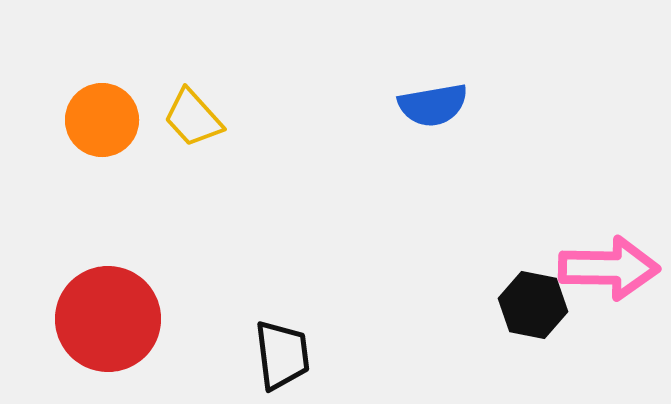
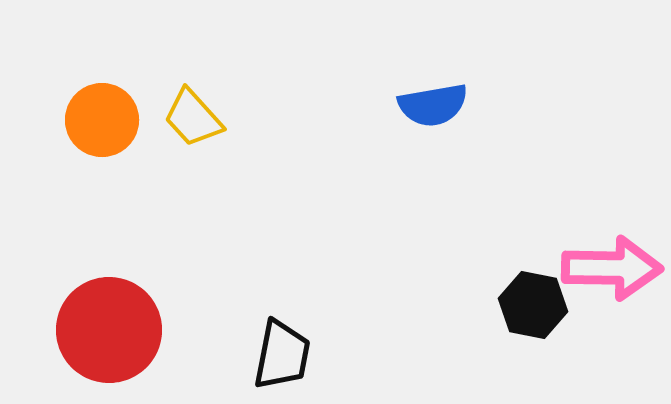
pink arrow: moved 3 px right
red circle: moved 1 px right, 11 px down
black trapezoid: rotated 18 degrees clockwise
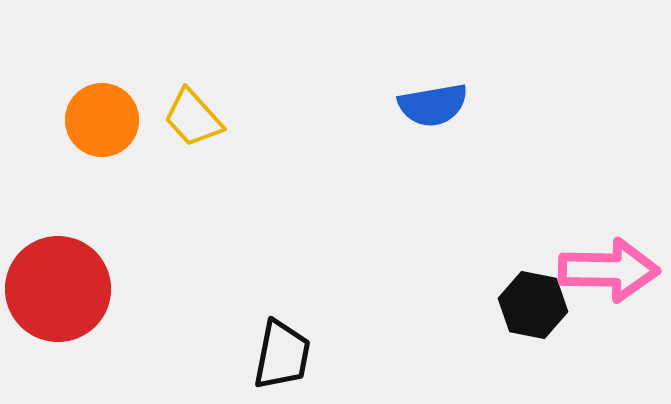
pink arrow: moved 3 px left, 2 px down
red circle: moved 51 px left, 41 px up
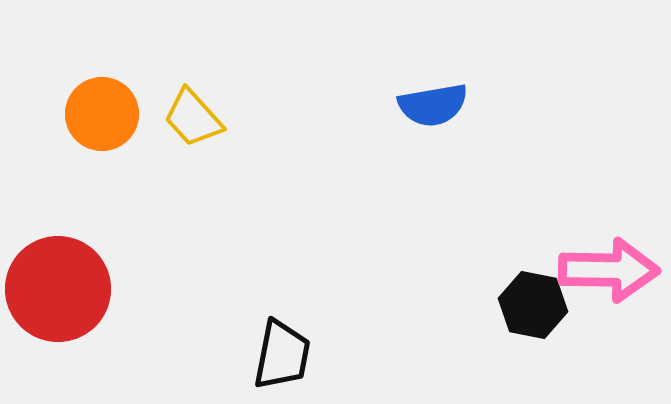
orange circle: moved 6 px up
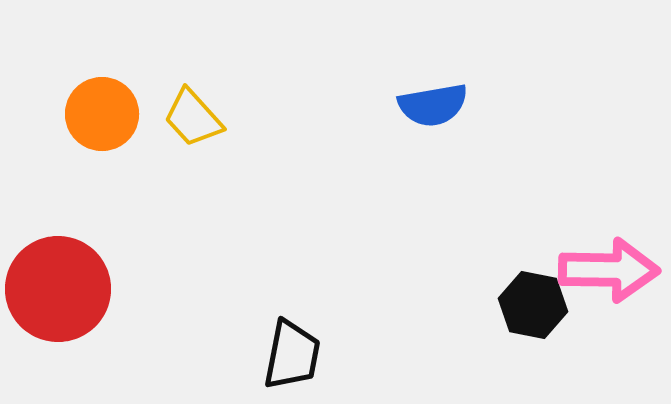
black trapezoid: moved 10 px right
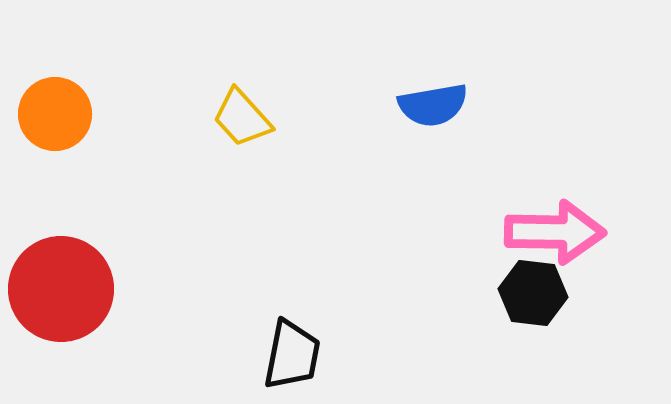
orange circle: moved 47 px left
yellow trapezoid: moved 49 px right
pink arrow: moved 54 px left, 38 px up
red circle: moved 3 px right
black hexagon: moved 12 px up; rotated 4 degrees counterclockwise
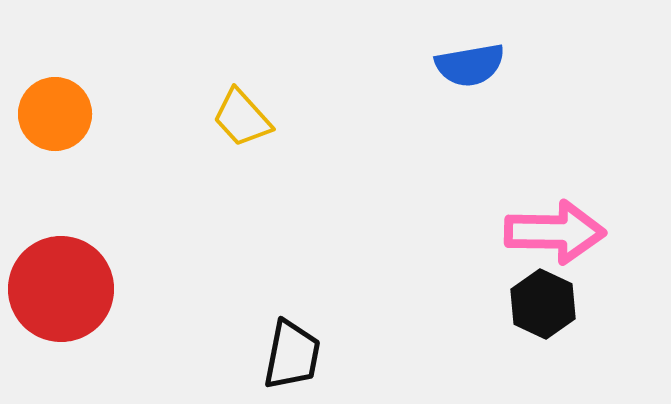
blue semicircle: moved 37 px right, 40 px up
black hexagon: moved 10 px right, 11 px down; rotated 18 degrees clockwise
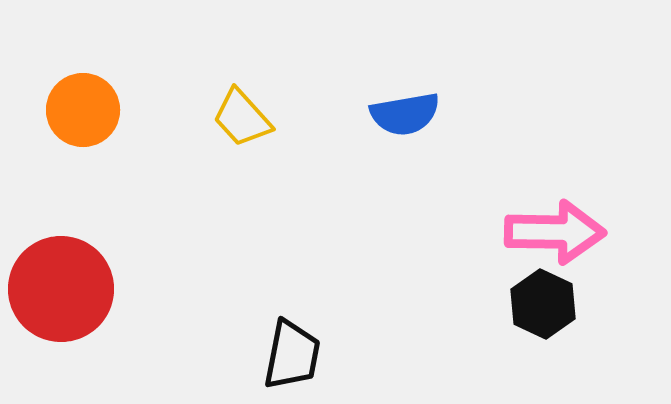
blue semicircle: moved 65 px left, 49 px down
orange circle: moved 28 px right, 4 px up
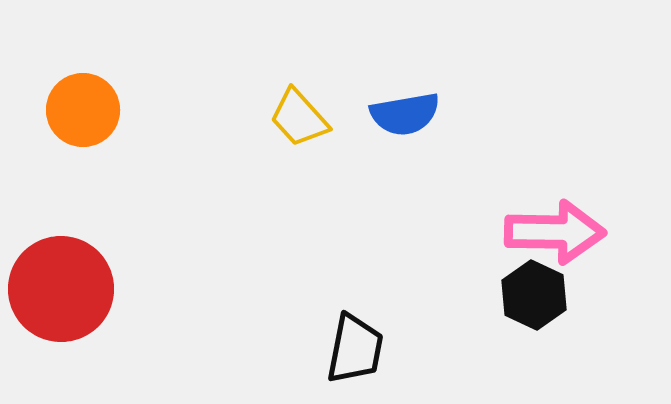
yellow trapezoid: moved 57 px right
black hexagon: moved 9 px left, 9 px up
black trapezoid: moved 63 px right, 6 px up
